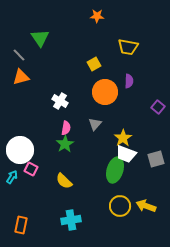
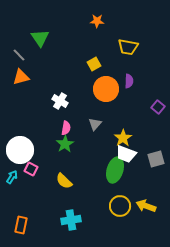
orange star: moved 5 px down
orange circle: moved 1 px right, 3 px up
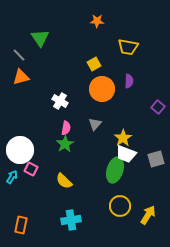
orange circle: moved 4 px left
yellow arrow: moved 2 px right, 9 px down; rotated 102 degrees clockwise
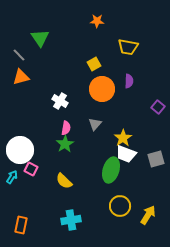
green ellipse: moved 4 px left
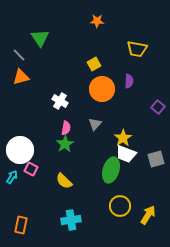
yellow trapezoid: moved 9 px right, 2 px down
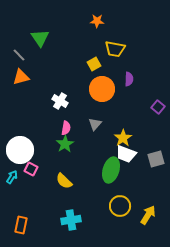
yellow trapezoid: moved 22 px left
purple semicircle: moved 2 px up
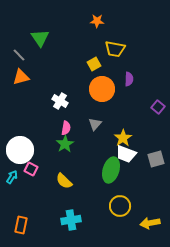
yellow arrow: moved 2 px right, 8 px down; rotated 132 degrees counterclockwise
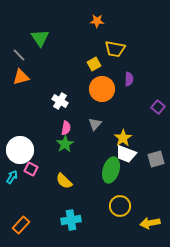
orange rectangle: rotated 30 degrees clockwise
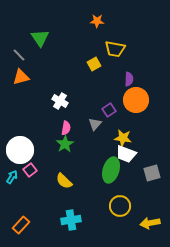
orange circle: moved 34 px right, 11 px down
purple square: moved 49 px left, 3 px down; rotated 16 degrees clockwise
yellow star: rotated 30 degrees counterclockwise
gray square: moved 4 px left, 14 px down
pink square: moved 1 px left, 1 px down; rotated 24 degrees clockwise
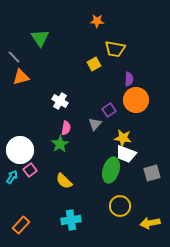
gray line: moved 5 px left, 2 px down
green star: moved 5 px left
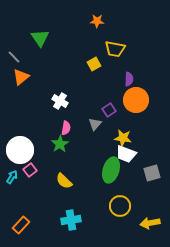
orange triangle: rotated 24 degrees counterclockwise
